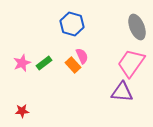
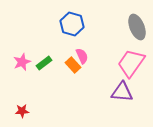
pink star: moved 1 px up
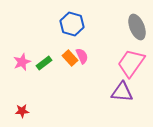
orange rectangle: moved 3 px left, 7 px up
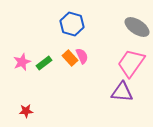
gray ellipse: rotated 35 degrees counterclockwise
red star: moved 4 px right
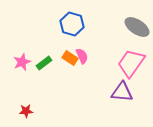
orange rectangle: rotated 14 degrees counterclockwise
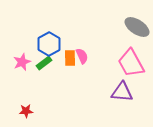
blue hexagon: moved 23 px left, 20 px down; rotated 15 degrees clockwise
orange rectangle: rotated 56 degrees clockwise
pink trapezoid: rotated 64 degrees counterclockwise
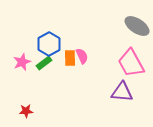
gray ellipse: moved 1 px up
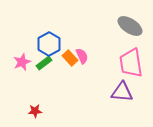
gray ellipse: moved 7 px left
orange rectangle: rotated 42 degrees counterclockwise
pink trapezoid: rotated 20 degrees clockwise
red star: moved 9 px right
